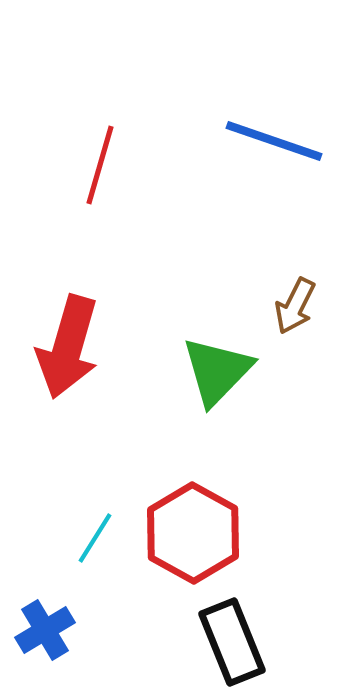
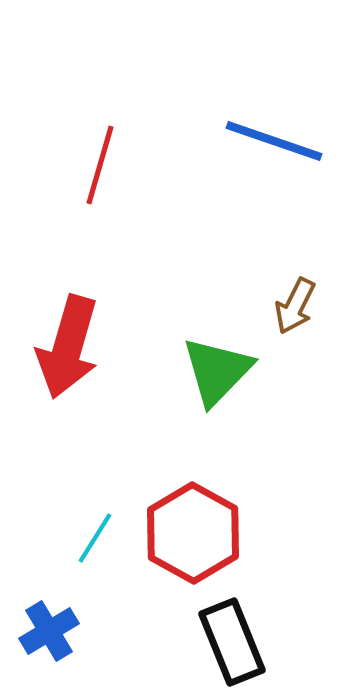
blue cross: moved 4 px right, 1 px down
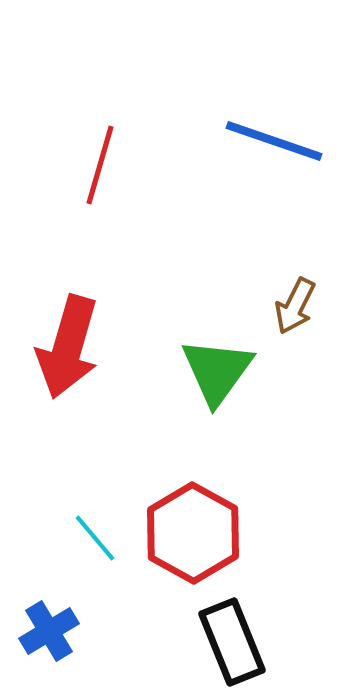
green triangle: rotated 8 degrees counterclockwise
cyan line: rotated 72 degrees counterclockwise
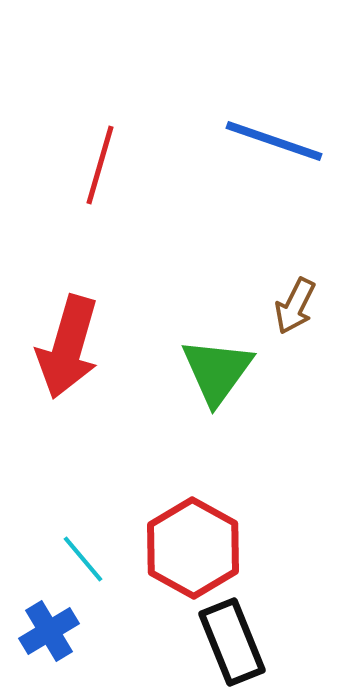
red hexagon: moved 15 px down
cyan line: moved 12 px left, 21 px down
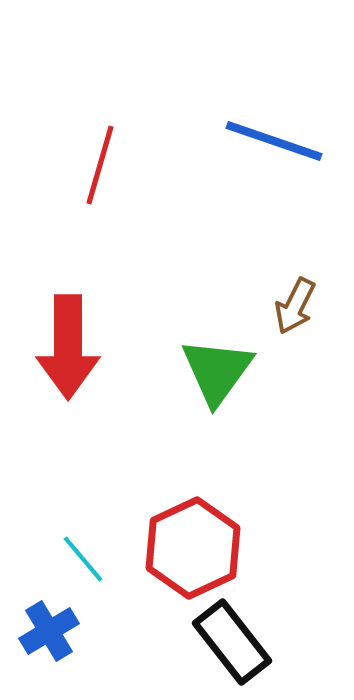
red arrow: rotated 16 degrees counterclockwise
red hexagon: rotated 6 degrees clockwise
black rectangle: rotated 16 degrees counterclockwise
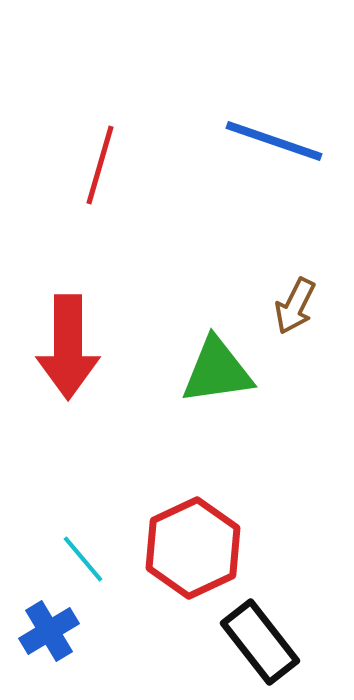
green triangle: rotated 46 degrees clockwise
black rectangle: moved 28 px right
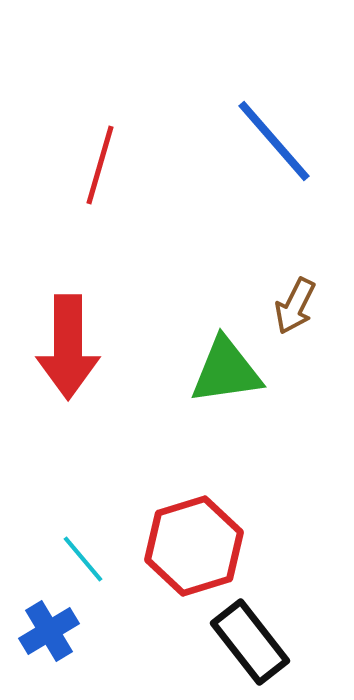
blue line: rotated 30 degrees clockwise
green triangle: moved 9 px right
red hexagon: moved 1 px right, 2 px up; rotated 8 degrees clockwise
black rectangle: moved 10 px left
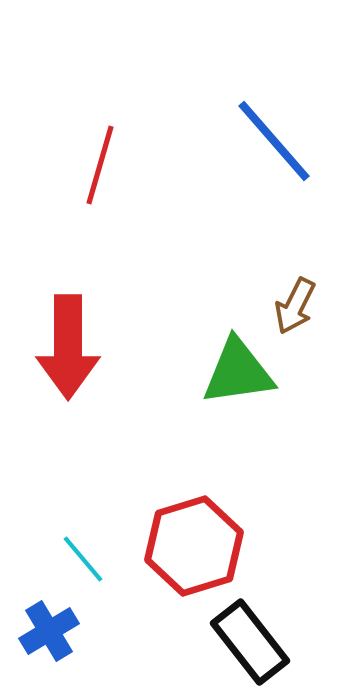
green triangle: moved 12 px right, 1 px down
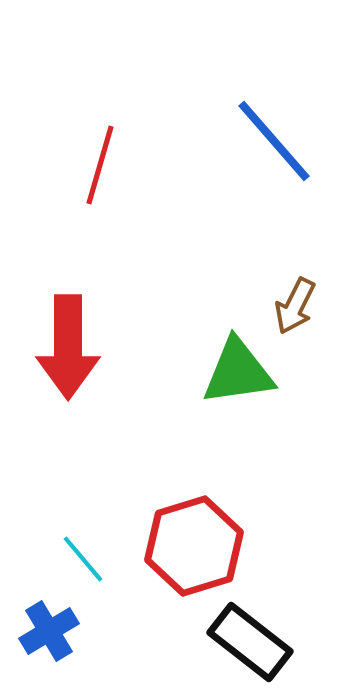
black rectangle: rotated 14 degrees counterclockwise
